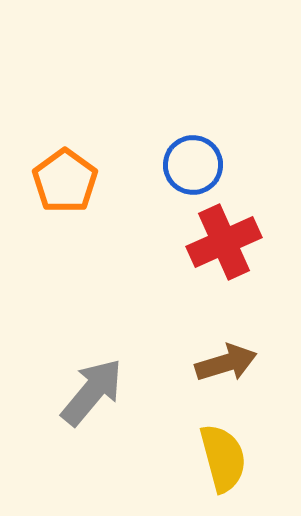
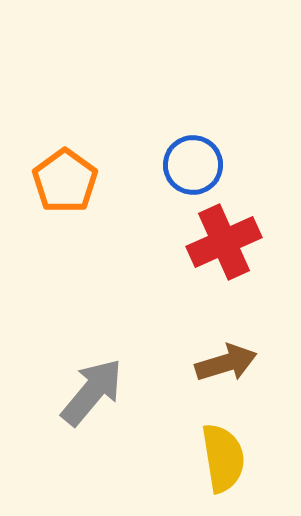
yellow semicircle: rotated 6 degrees clockwise
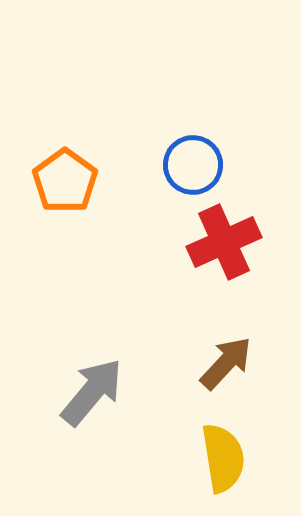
brown arrow: rotated 30 degrees counterclockwise
